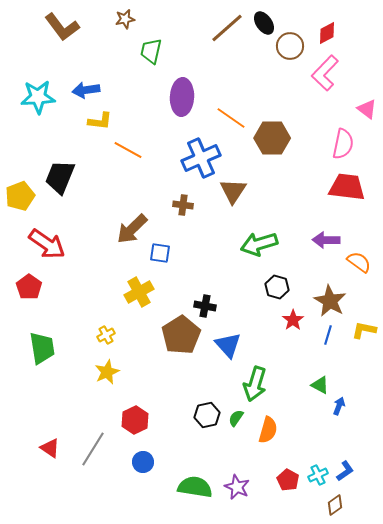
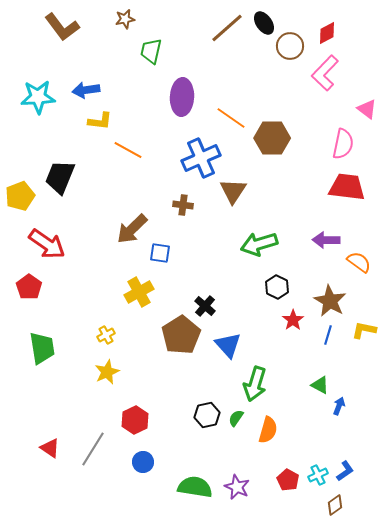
black hexagon at (277, 287): rotated 10 degrees clockwise
black cross at (205, 306): rotated 30 degrees clockwise
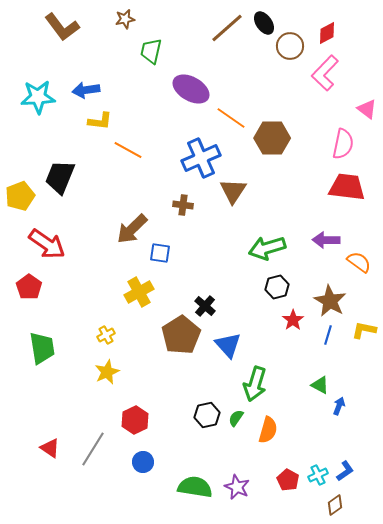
purple ellipse at (182, 97): moved 9 px right, 8 px up; rotated 63 degrees counterclockwise
green arrow at (259, 244): moved 8 px right, 4 px down
black hexagon at (277, 287): rotated 20 degrees clockwise
